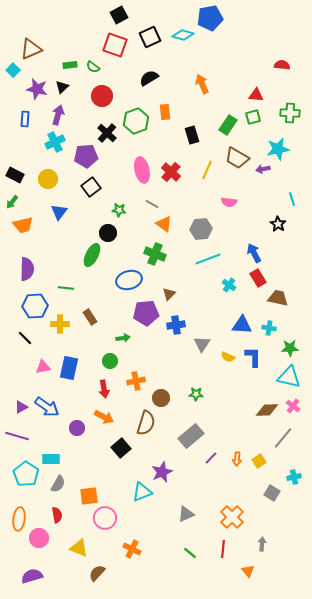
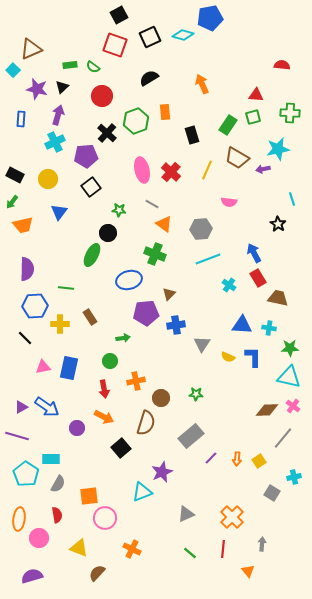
blue rectangle at (25, 119): moved 4 px left
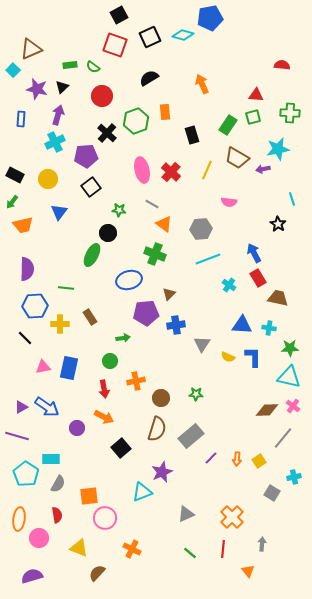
brown semicircle at (146, 423): moved 11 px right, 6 px down
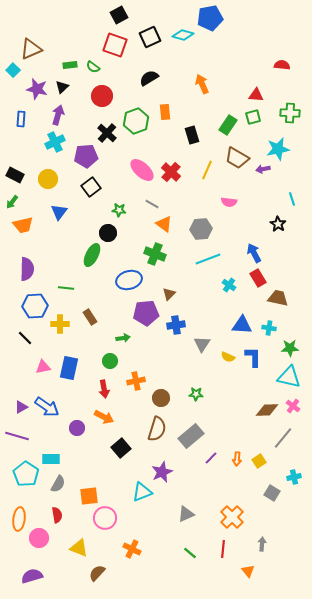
pink ellipse at (142, 170): rotated 35 degrees counterclockwise
